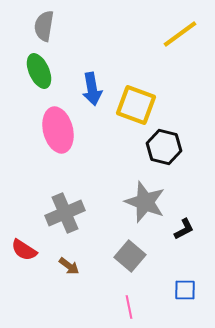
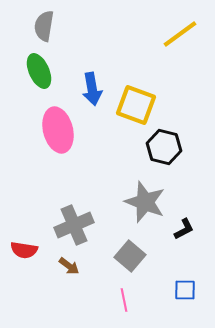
gray cross: moved 9 px right, 12 px down
red semicircle: rotated 24 degrees counterclockwise
pink line: moved 5 px left, 7 px up
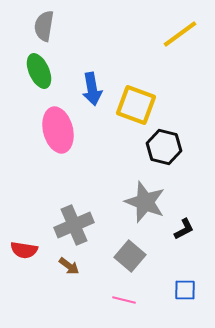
pink line: rotated 65 degrees counterclockwise
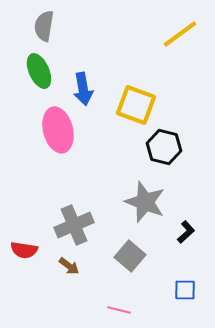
blue arrow: moved 9 px left
black L-shape: moved 2 px right, 3 px down; rotated 15 degrees counterclockwise
pink line: moved 5 px left, 10 px down
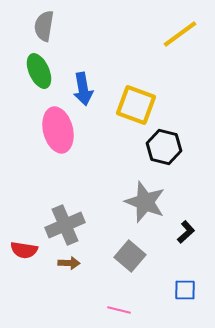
gray cross: moved 9 px left
brown arrow: moved 3 px up; rotated 35 degrees counterclockwise
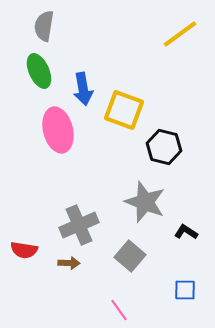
yellow square: moved 12 px left, 5 px down
gray cross: moved 14 px right
black L-shape: rotated 105 degrees counterclockwise
pink line: rotated 40 degrees clockwise
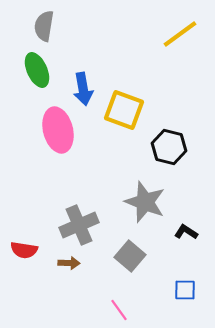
green ellipse: moved 2 px left, 1 px up
black hexagon: moved 5 px right
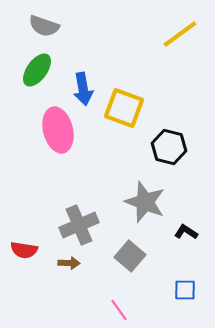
gray semicircle: rotated 80 degrees counterclockwise
green ellipse: rotated 60 degrees clockwise
yellow square: moved 2 px up
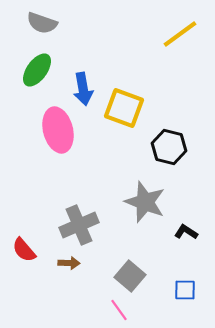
gray semicircle: moved 2 px left, 3 px up
red semicircle: rotated 40 degrees clockwise
gray square: moved 20 px down
